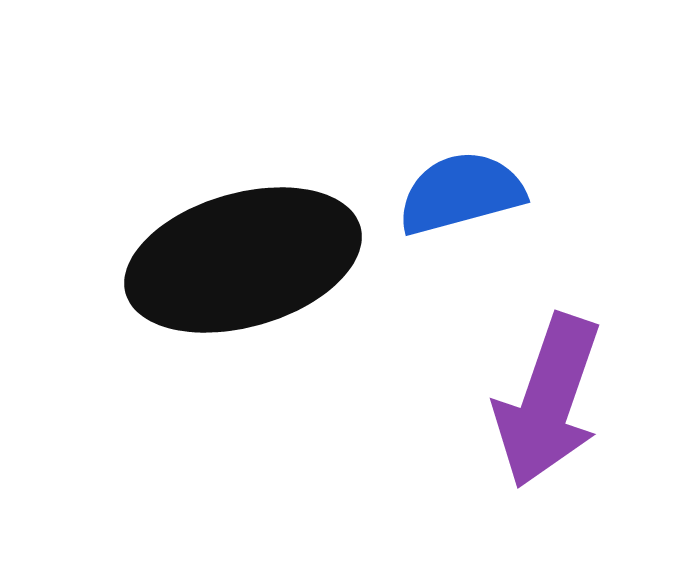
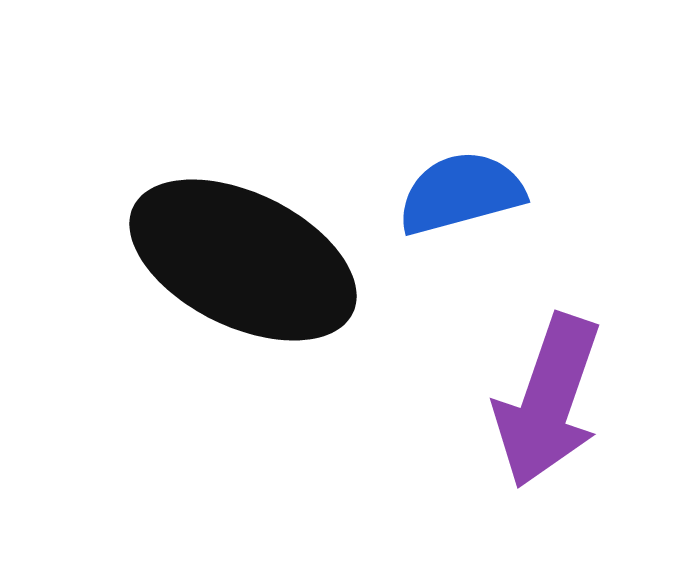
black ellipse: rotated 42 degrees clockwise
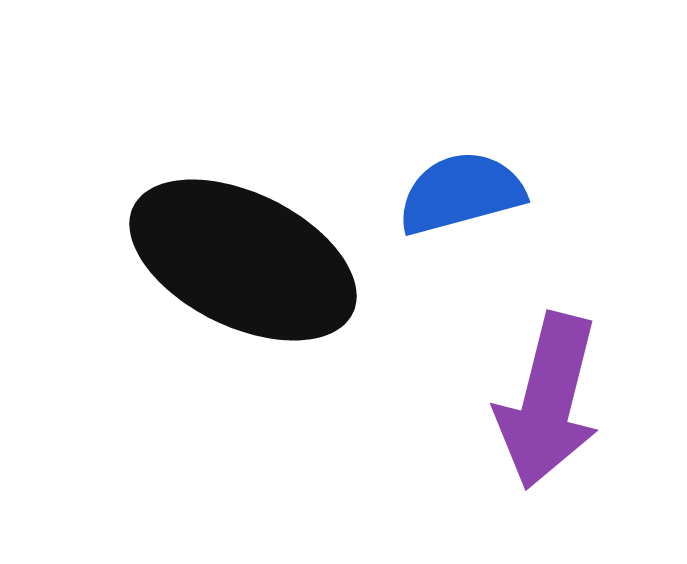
purple arrow: rotated 5 degrees counterclockwise
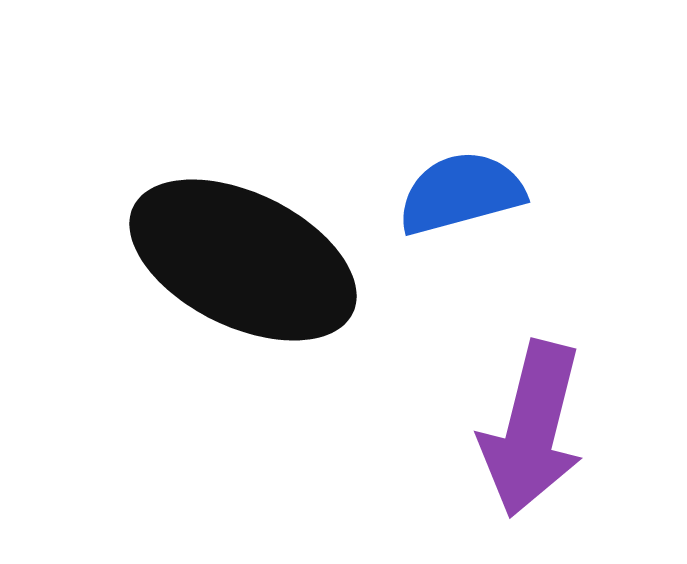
purple arrow: moved 16 px left, 28 px down
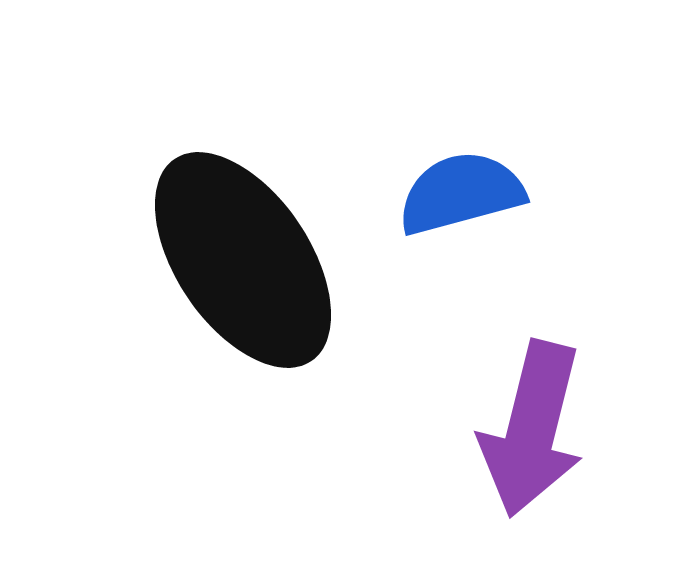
black ellipse: rotated 30 degrees clockwise
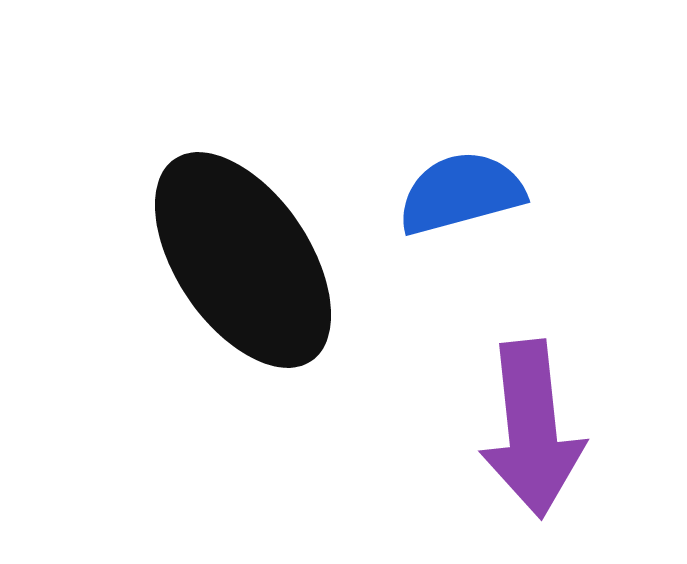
purple arrow: rotated 20 degrees counterclockwise
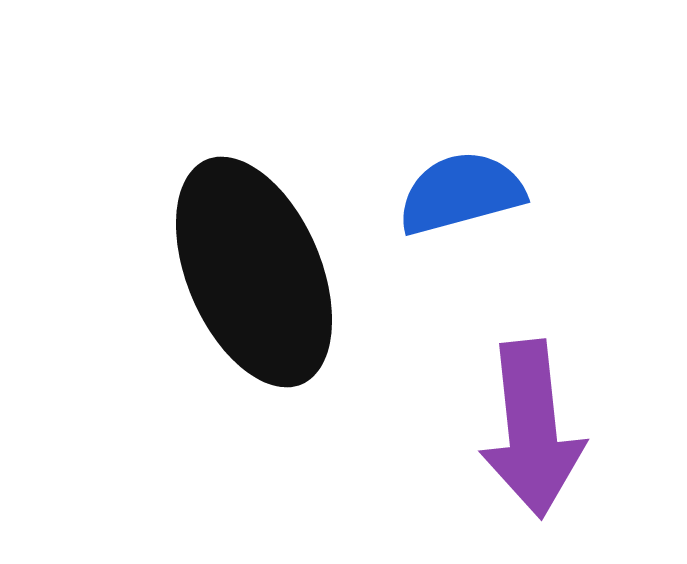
black ellipse: moved 11 px right, 12 px down; rotated 11 degrees clockwise
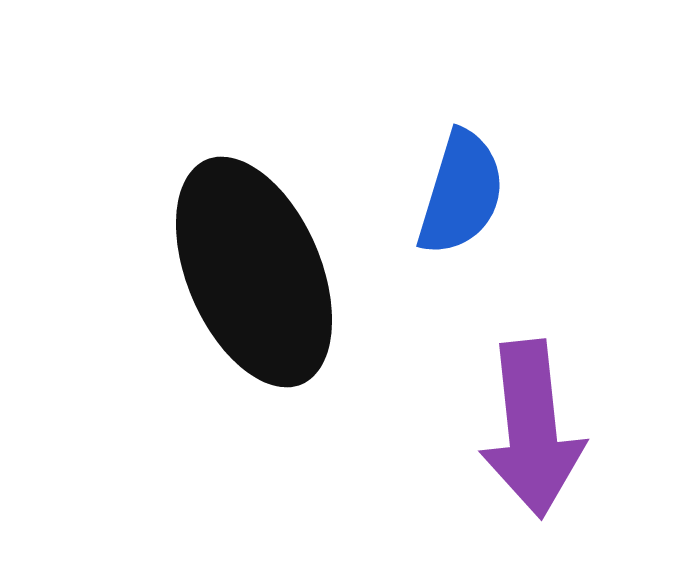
blue semicircle: rotated 122 degrees clockwise
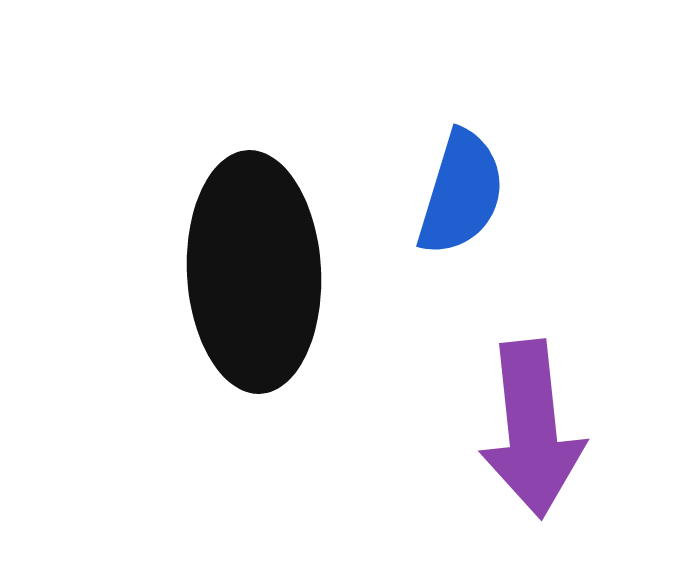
black ellipse: rotated 20 degrees clockwise
